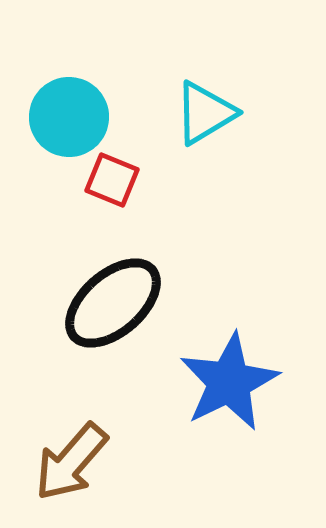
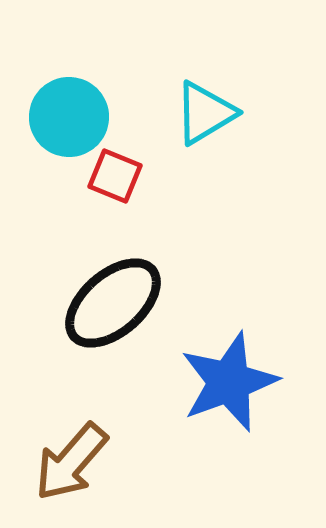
red square: moved 3 px right, 4 px up
blue star: rotated 6 degrees clockwise
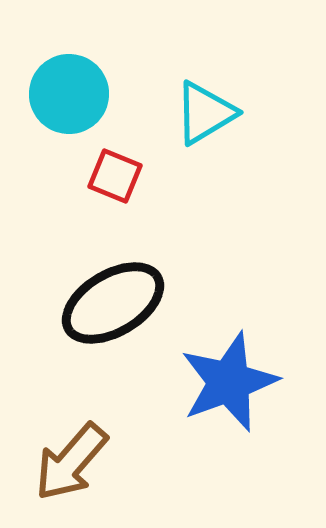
cyan circle: moved 23 px up
black ellipse: rotated 10 degrees clockwise
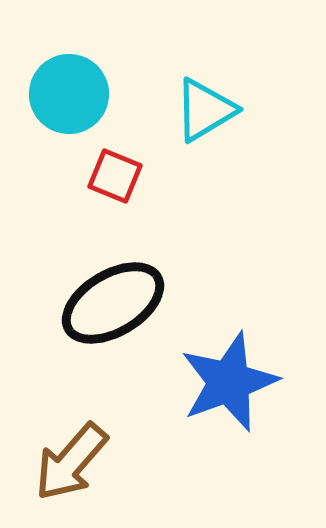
cyan triangle: moved 3 px up
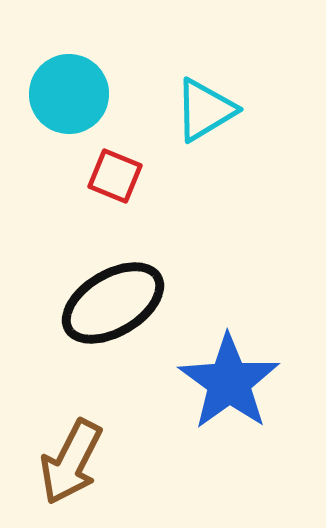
blue star: rotated 16 degrees counterclockwise
brown arrow: rotated 14 degrees counterclockwise
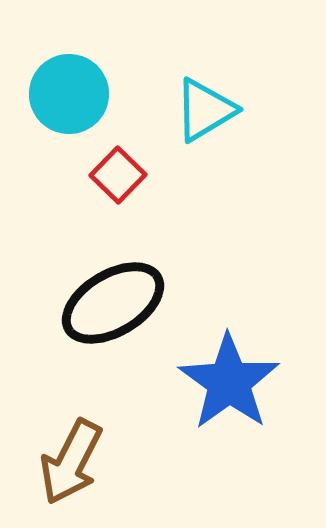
red square: moved 3 px right, 1 px up; rotated 22 degrees clockwise
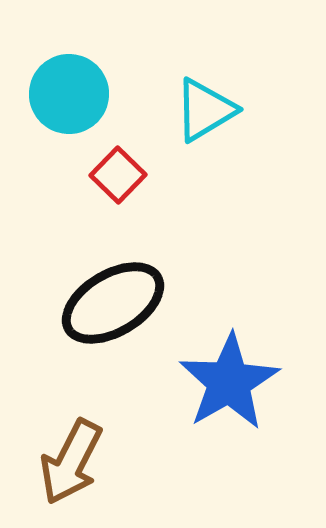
blue star: rotated 6 degrees clockwise
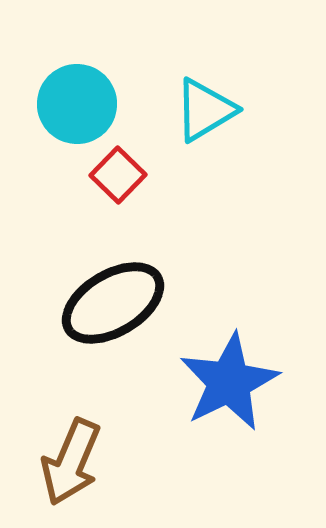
cyan circle: moved 8 px right, 10 px down
blue star: rotated 4 degrees clockwise
brown arrow: rotated 4 degrees counterclockwise
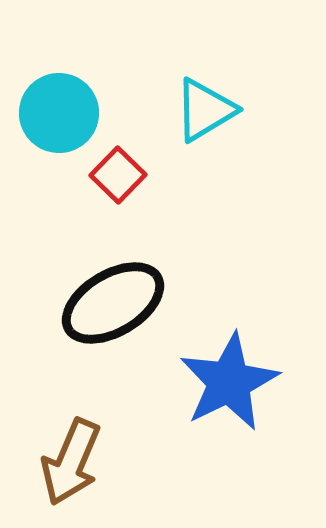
cyan circle: moved 18 px left, 9 px down
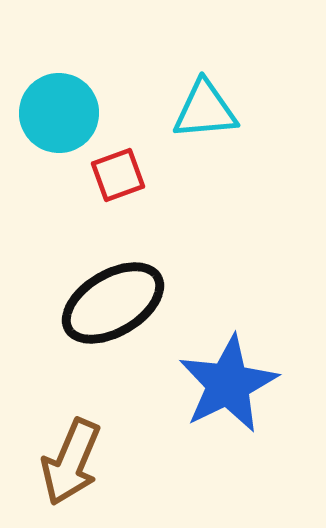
cyan triangle: rotated 26 degrees clockwise
red square: rotated 26 degrees clockwise
blue star: moved 1 px left, 2 px down
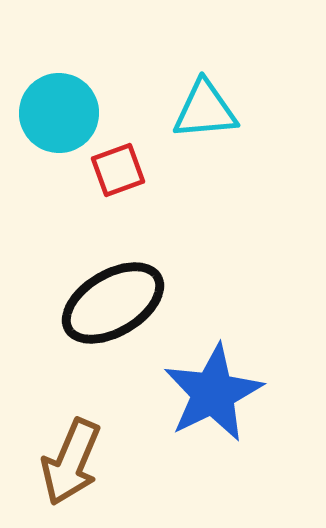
red square: moved 5 px up
blue star: moved 15 px left, 9 px down
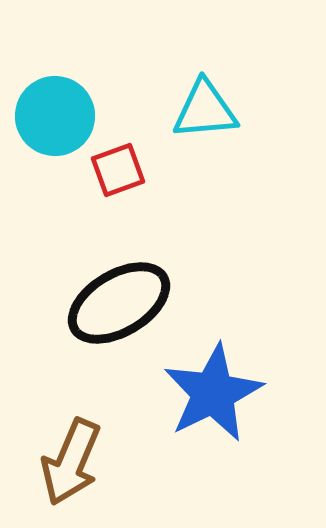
cyan circle: moved 4 px left, 3 px down
black ellipse: moved 6 px right
